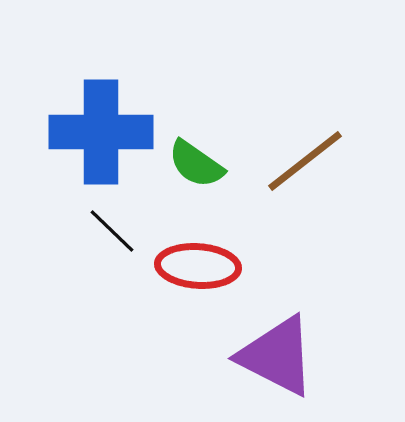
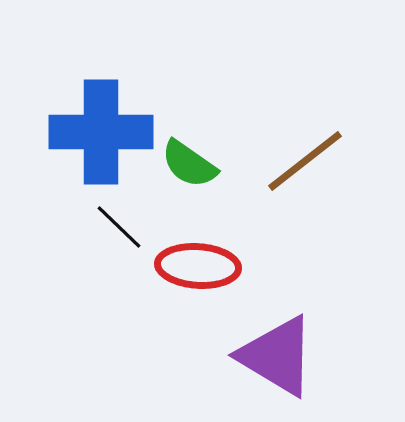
green semicircle: moved 7 px left
black line: moved 7 px right, 4 px up
purple triangle: rotated 4 degrees clockwise
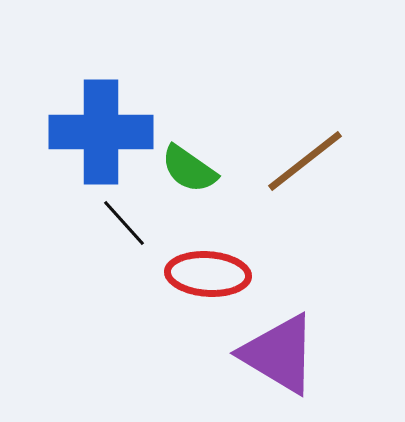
green semicircle: moved 5 px down
black line: moved 5 px right, 4 px up; rotated 4 degrees clockwise
red ellipse: moved 10 px right, 8 px down
purple triangle: moved 2 px right, 2 px up
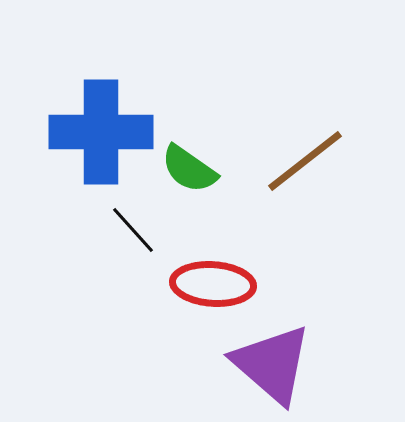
black line: moved 9 px right, 7 px down
red ellipse: moved 5 px right, 10 px down
purple triangle: moved 7 px left, 10 px down; rotated 10 degrees clockwise
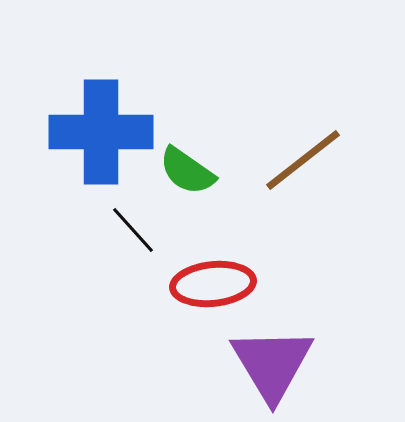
brown line: moved 2 px left, 1 px up
green semicircle: moved 2 px left, 2 px down
red ellipse: rotated 10 degrees counterclockwise
purple triangle: rotated 18 degrees clockwise
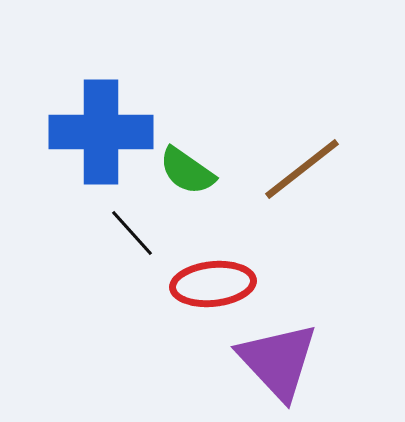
brown line: moved 1 px left, 9 px down
black line: moved 1 px left, 3 px down
purple triangle: moved 6 px right, 3 px up; rotated 12 degrees counterclockwise
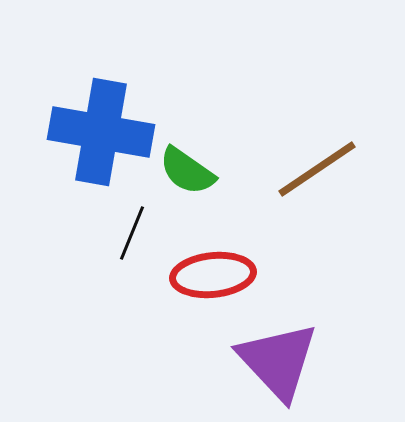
blue cross: rotated 10 degrees clockwise
brown line: moved 15 px right; rotated 4 degrees clockwise
black line: rotated 64 degrees clockwise
red ellipse: moved 9 px up
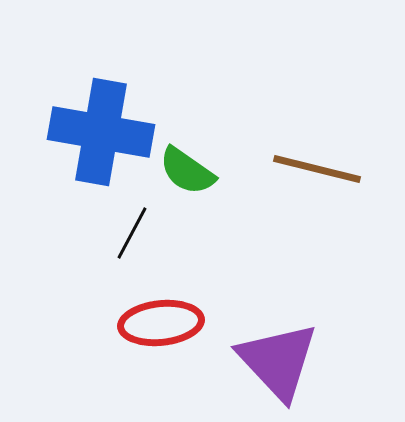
brown line: rotated 48 degrees clockwise
black line: rotated 6 degrees clockwise
red ellipse: moved 52 px left, 48 px down
